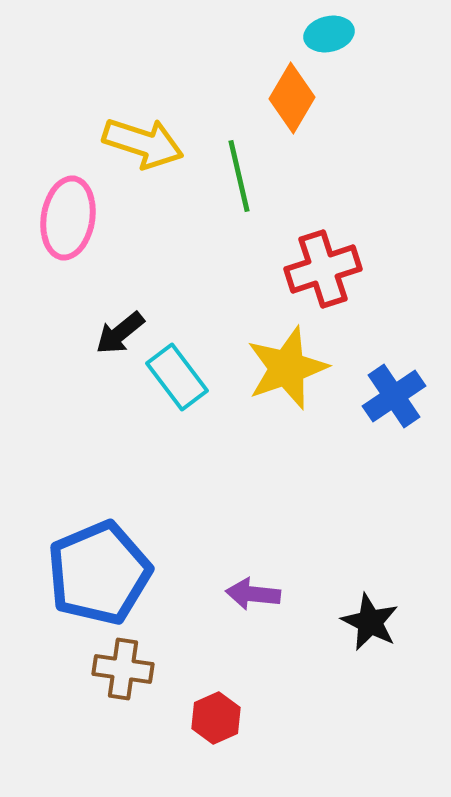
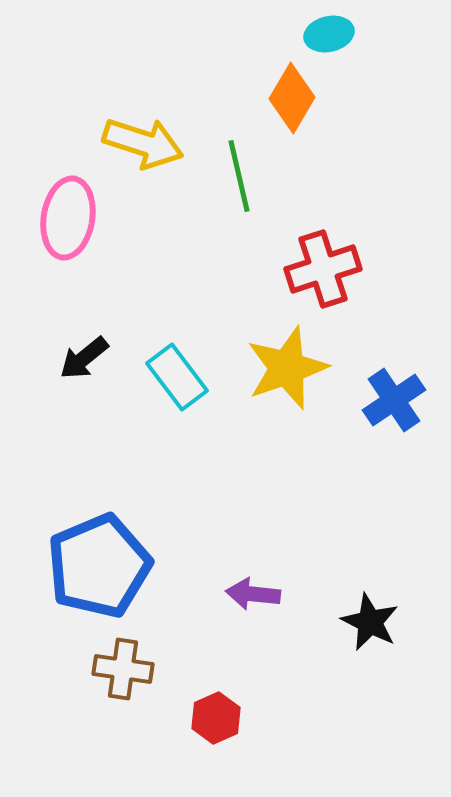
black arrow: moved 36 px left, 25 px down
blue cross: moved 4 px down
blue pentagon: moved 7 px up
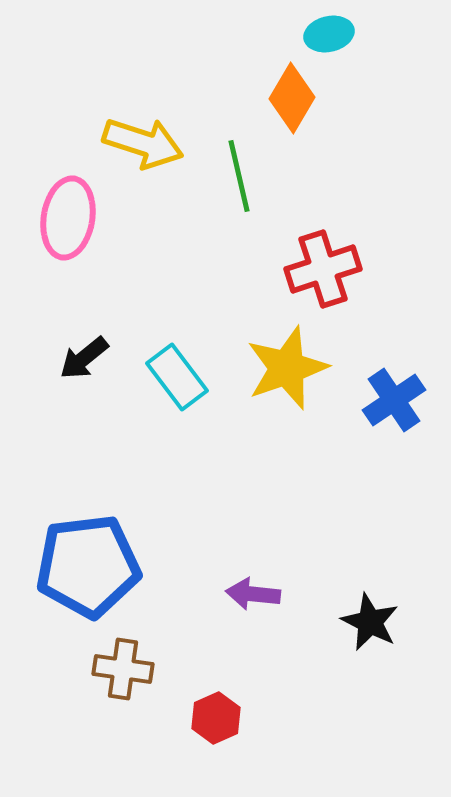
blue pentagon: moved 11 px left; rotated 16 degrees clockwise
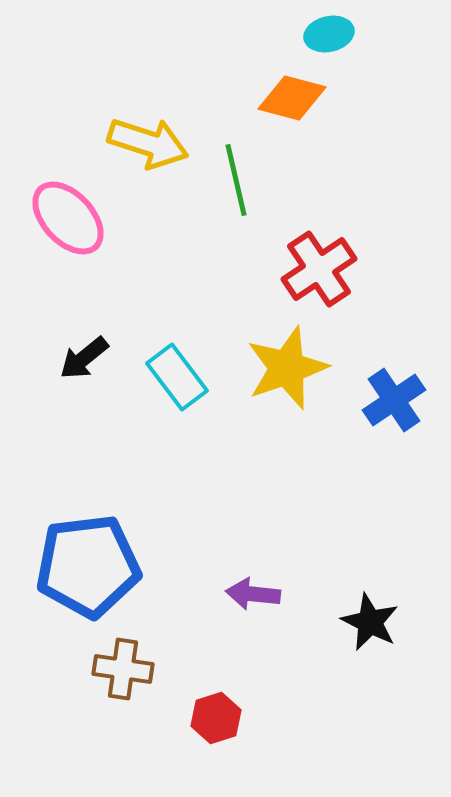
orange diamond: rotated 74 degrees clockwise
yellow arrow: moved 5 px right
green line: moved 3 px left, 4 px down
pink ellipse: rotated 52 degrees counterclockwise
red cross: moved 4 px left; rotated 16 degrees counterclockwise
red hexagon: rotated 6 degrees clockwise
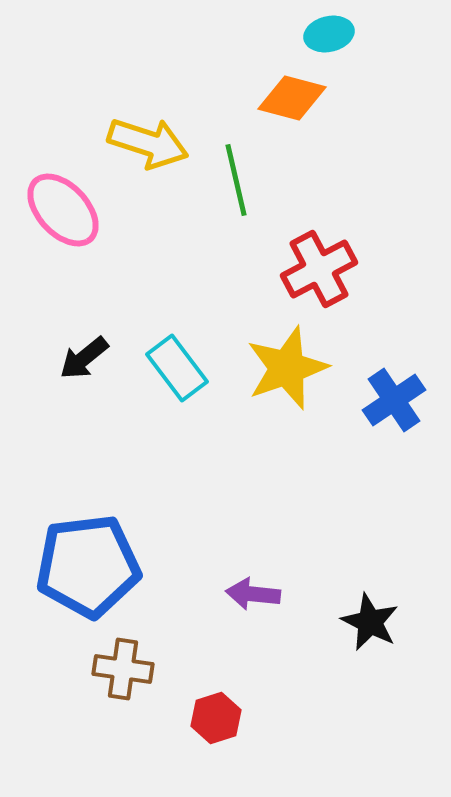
pink ellipse: moved 5 px left, 8 px up
red cross: rotated 6 degrees clockwise
cyan rectangle: moved 9 px up
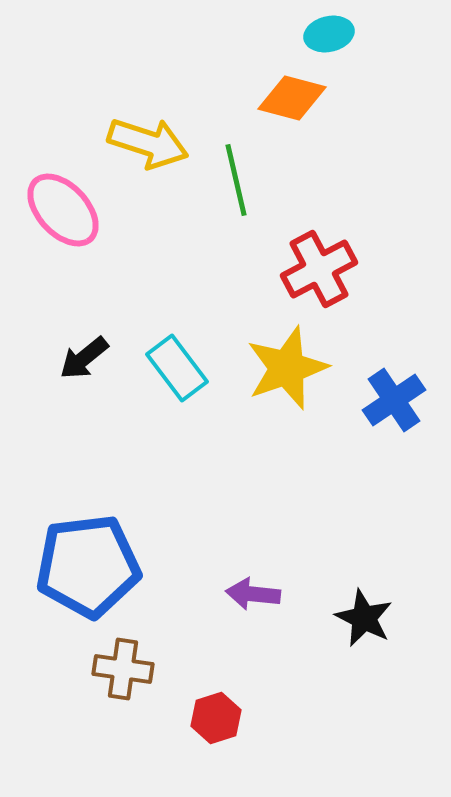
black star: moved 6 px left, 4 px up
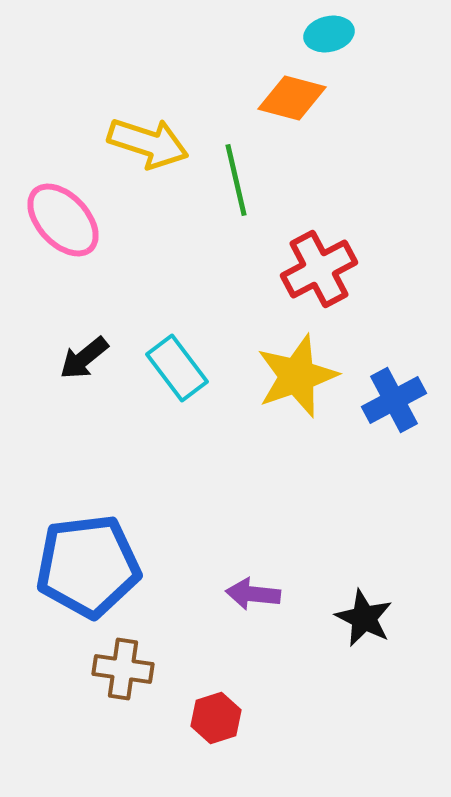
pink ellipse: moved 10 px down
yellow star: moved 10 px right, 8 px down
blue cross: rotated 6 degrees clockwise
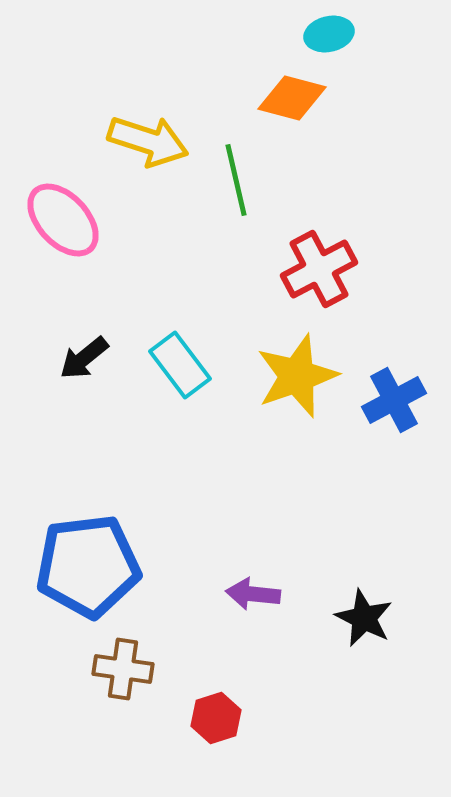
yellow arrow: moved 2 px up
cyan rectangle: moved 3 px right, 3 px up
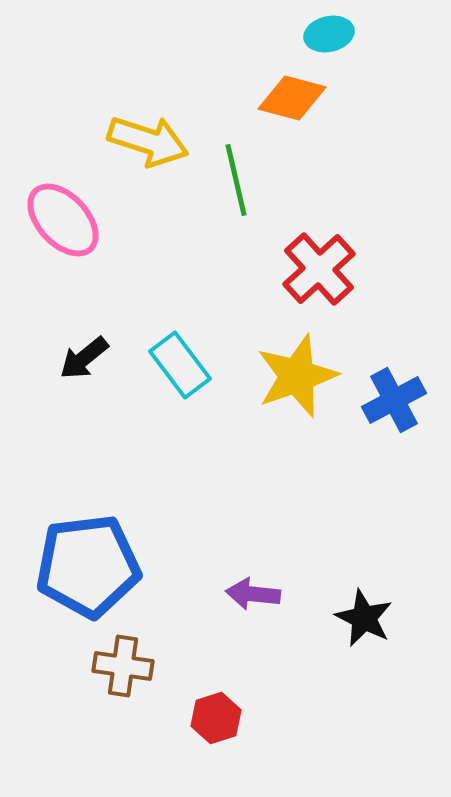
red cross: rotated 14 degrees counterclockwise
brown cross: moved 3 px up
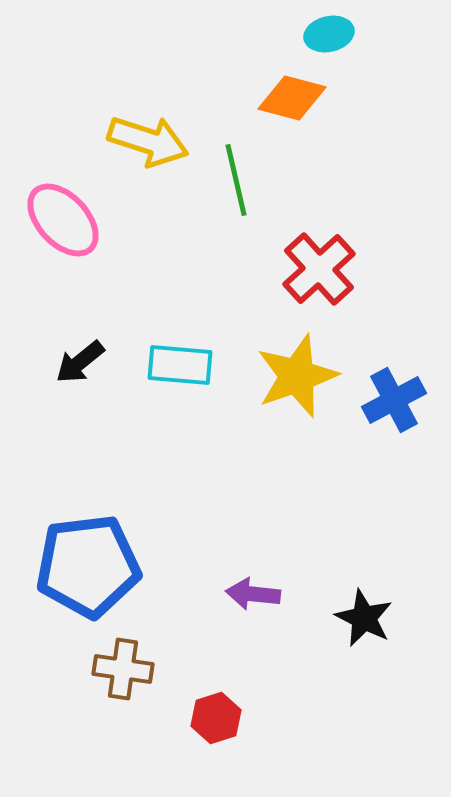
black arrow: moved 4 px left, 4 px down
cyan rectangle: rotated 48 degrees counterclockwise
brown cross: moved 3 px down
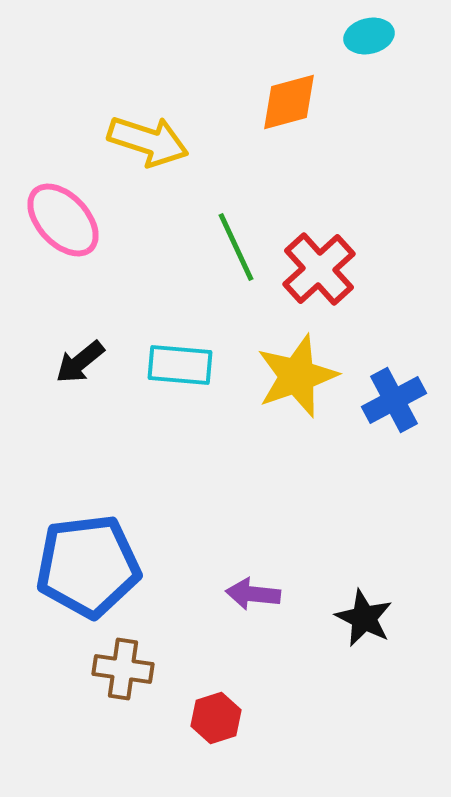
cyan ellipse: moved 40 px right, 2 px down
orange diamond: moved 3 px left, 4 px down; rotated 30 degrees counterclockwise
green line: moved 67 px down; rotated 12 degrees counterclockwise
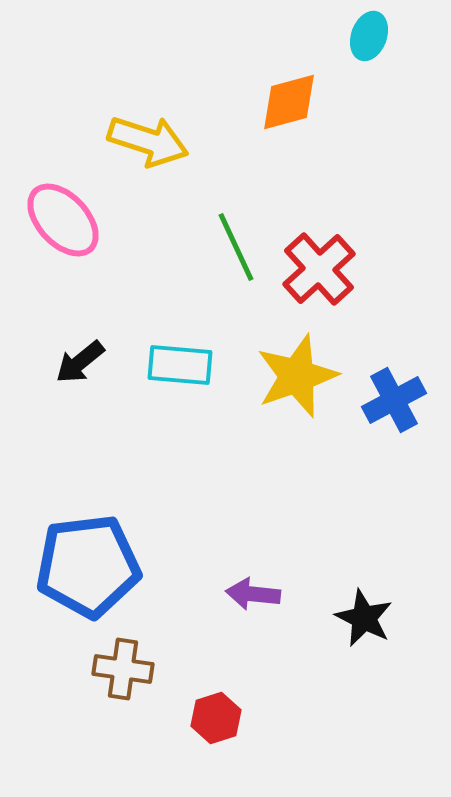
cyan ellipse: rotated 57 degrees counterclockwise
